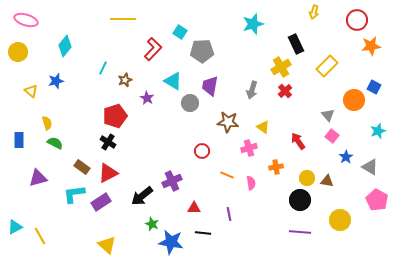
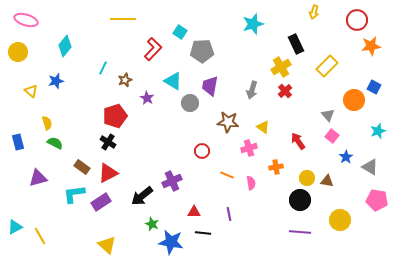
blue rectangle at (19, 140): moved 1 px left, 2 px down; rotated 14 degrees counterclockwise
pink pentagon at (377, 200): rotated 20 degrees counterclockwise
red triangle at (194, 208): moved 4 px down
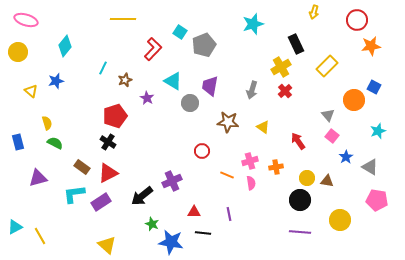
gray pentagon at (202, 51): moved 2 px right, 6 px up; rotated 20 degrees counterclockwise
pink cross at (249, 148): moved 1 px right, 13 px down
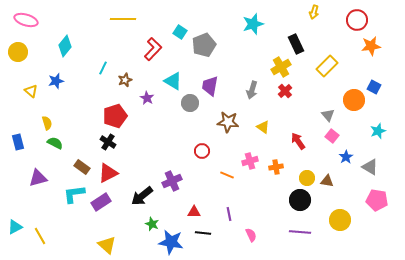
pink semicircle at (251, 183): moved 52 px down; rotated 16 degrees counterclockwise
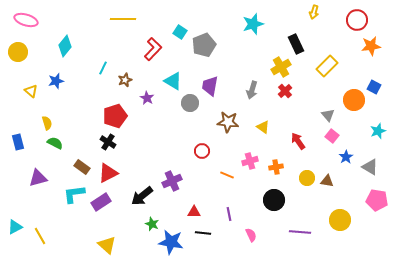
black circle at (300, 200): moved 26 px left
